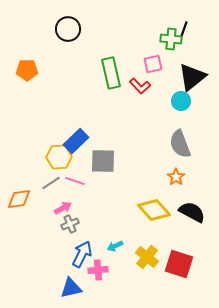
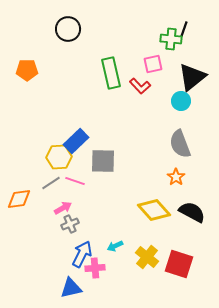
pink cross: moved 3 px left, 2 px up
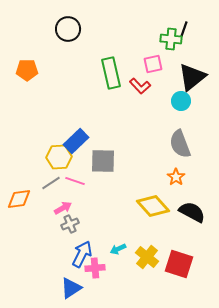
yellow diamond: moved 1 px left, 4 px up
cyan arrow: moved 3 px right, 3 px down
blue triangle: rotated 20 degrees counterclockwise
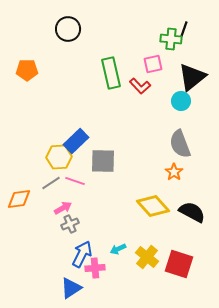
orange star: moved 2 px left, 5 px up
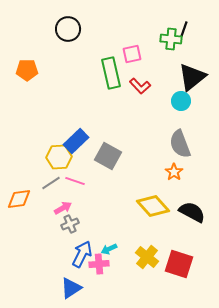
pink square: moved 21 px left, 10 px up
gray square: moved 5 px right, 5 px up; rotated 28 degrees clockwise
cyan arrow: moved 9 px left
pink cross: moved 4 px right, 4 px up
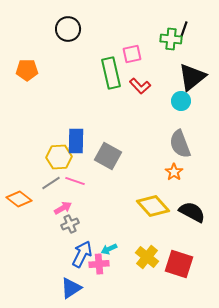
blue rectangle: rotated 45 degrees counterclockwise
orange diamond: rotated 45 degrees clockwise
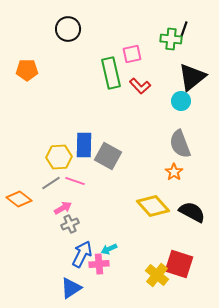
blue rectangle: moved 8 px right, 4 px down
yellow cross: moved 10 px right, 18 px down
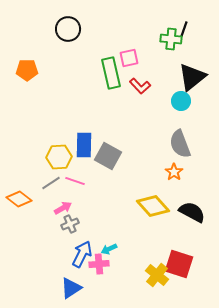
pink square: moved 3 px left, 4 px down
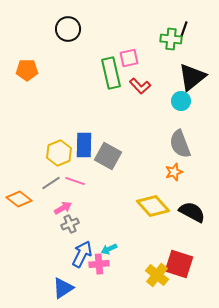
yellow hexagon: moved 4 px up; rotated 20 degrees counterclockwise
orange star: rotated 18 degrees clockwise
blue triangle: moved 8 px left
